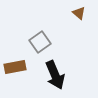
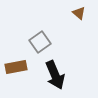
brown rectangle: moved 1 px right
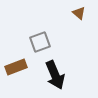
gray square: rotated 15 degrees clockwise
brown rectangle: rotated 10 degrees counterclockwise
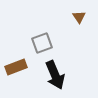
brown triangle: moved 4 px down; rotated 16 degrees clockwise
gray square: moved 2 px right, 1 px down
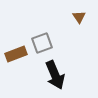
brown rectangle: moved 13 px up
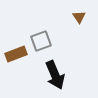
gray square: moved 1 px left, 2 px up
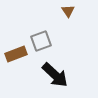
brown triangle: moved 11 px left, 6 px up
black arrow: rotated 24 degrees counterclockwise
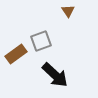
brown rectangle: rotated 15 degrees counterclockwise
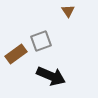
black arrow: moved 4 px left, 1 px down; rotated 20 degrees counterclockwise
